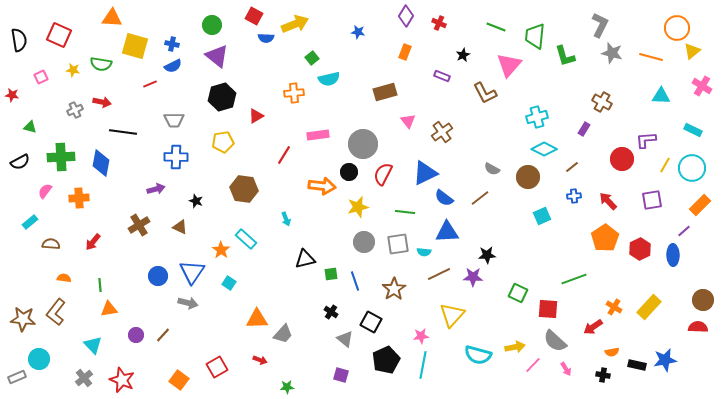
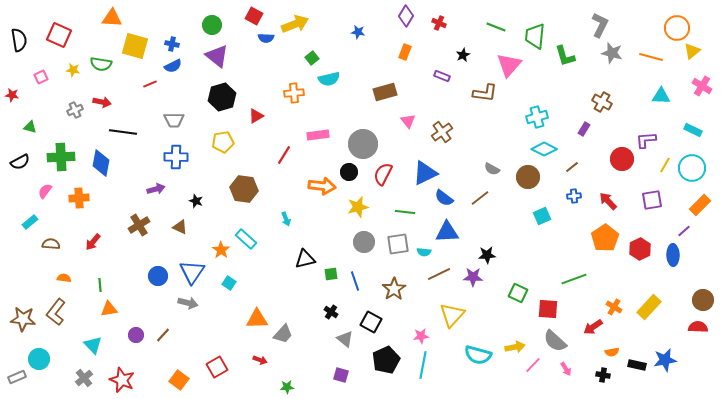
brown L-shape at (485, 93): rotated 55 degrees counterclockwise
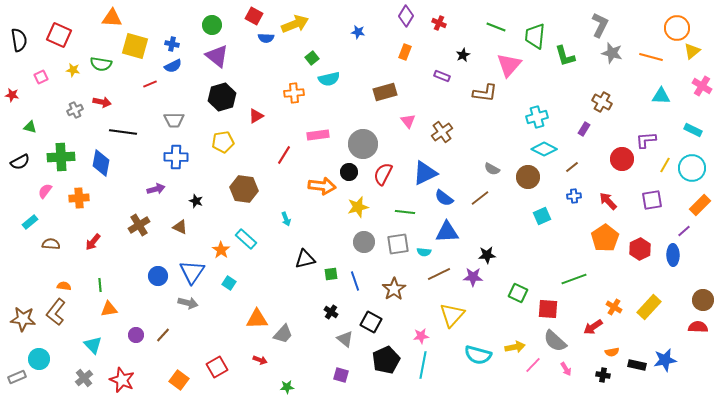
orange semicircle at (64, 278): moved 8 px down
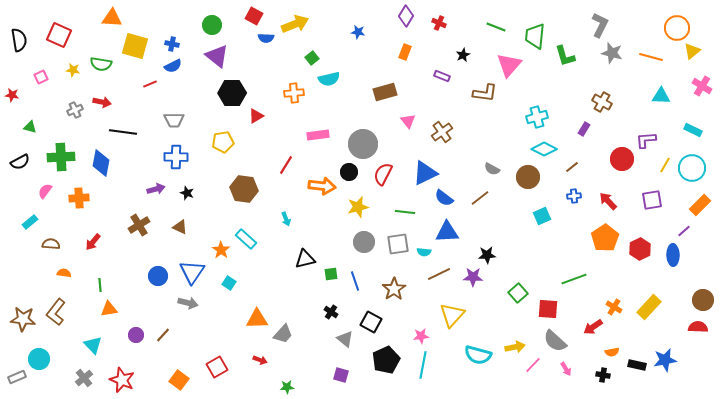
black hexagon at (222, 97): moved 10 px right, 4 px up; rotated 16 degrees clockwise
red line at (284, 155): moved 2 px right, 10 px down
black star at (196, 201): moved 9 px left, 8 px up
orange semicircle at (64, 286): moved 13 px up
green square at (518, 293): rotated 24 degrees clockwise
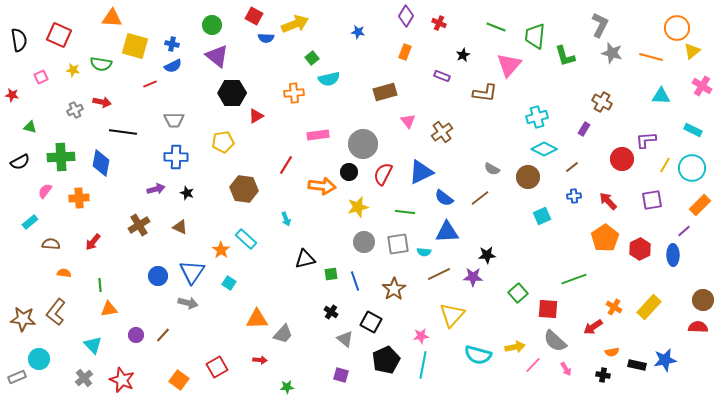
blue triangle at (425, 173): moved 4 px left, 1 px up
red arrow at (260, 360): rotated 16 degrees counterclockwise
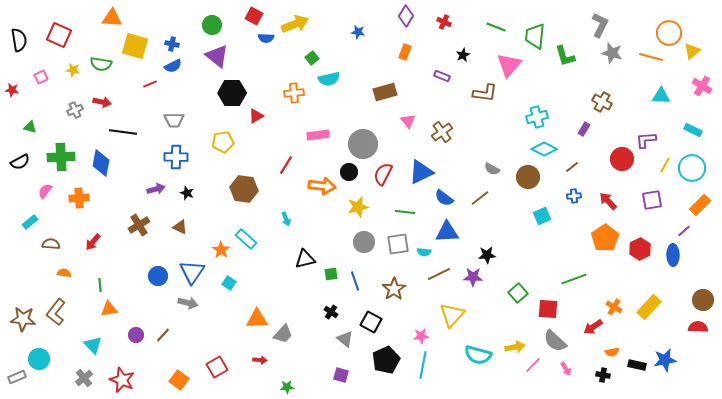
red cross at (439, 23): moved 5 px right, 1 px up
orange circle at (677, 28): moved 8 px left, 5 px down
red star at (12, 95): moved 5 px up
